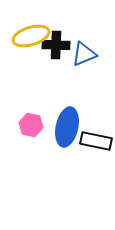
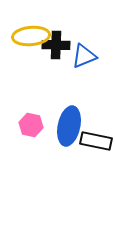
yellow ellipse: rotated 12 degrees clockwise
blue triangle: moved 2 px down
blue ellipse: moved 2 px right, 1 px up
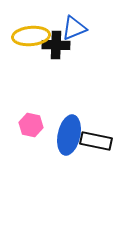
blue triangle: moved 10 px left, 28 px up
blue ellipse: moved 9 px down
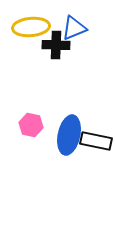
yellow ellipse: moved 9 px up
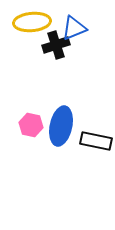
yellow ellipse: moved 1 px right, 5 px up
black cross: rotated 20 degrees counterclockwise
blue ellipse: moved 8 px left, 9 px up
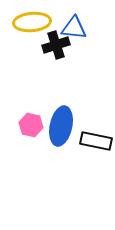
blue triangle: rotated 28 degrees clockwise
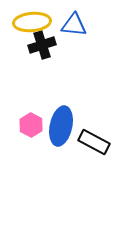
blue triangle: moved 3 px up
black cross: moved 14 px left
pink hexagon: rotated 15 degrees clockwise
black rectangle: moved 2 px left, 1 px down; rotated 16 degrees clockwise
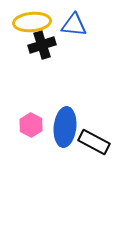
blue ellipse: moved 4 px right, 1 px down; rotated 6 degrees counterclockwise
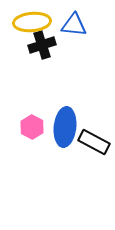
pink hexagon: moved 1 px right, 2 px down
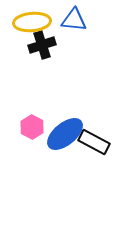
blue triangle: moved 5 px up
blue ellipse: moved 7 px down; rotated 45 degrees clockwise
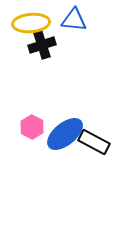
yellow ellipse: moved 1 px left, 1 px down
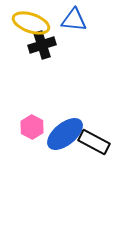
yellow ellipse: rotated 24 degrees clockwise
